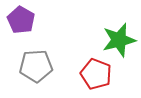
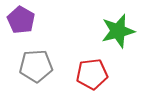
green star: moved 1 px left, 9 px up
red pentagon: moved 4 px left; rotated 28 degrees counterclockwise
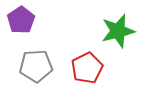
purple pentagon: rotated 8 degrees clockwise
red pentagon: moved 5 px left, 6 px up; rotated 20 degrees counterclockwise
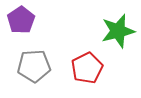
gray pentagon: moved 2 px left
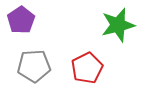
green star: moved 6 px up
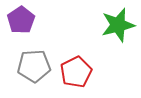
red pentagon: moved 11 px left, 4 px down
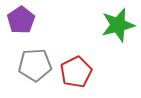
gray pentagon: moved 1 px right, 1 px up
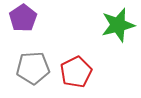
purple pentagon: moved 2 px right, 2 px up
gray pentagon: moved 2 px left, 3 px down
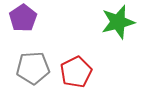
green star: moved 3 px up
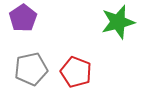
gray pentagon: moved 2 px left, 1 px down; rotated 8 degrees counterclockwise
red pentagon: rotated 24 degrees counterclockwise
